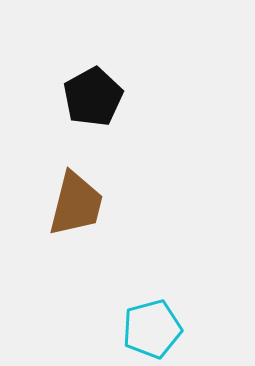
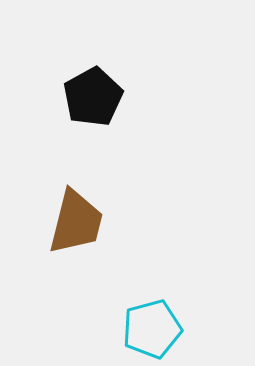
brown trapezoid: moved 18 px down
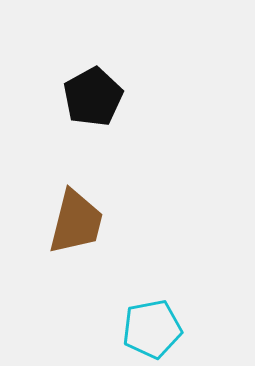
cyan pentagon: rotated 4 degrees clockwise
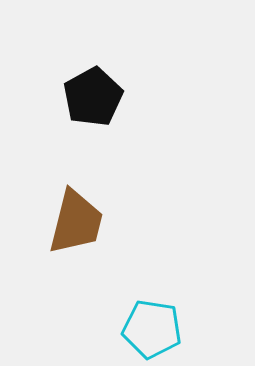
cyan pentagon: rotated 20 degrees clockwise
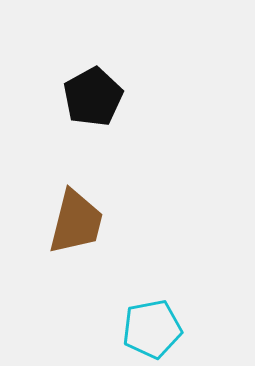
cyan pentagon: rotated 20 degrees counterclockwise
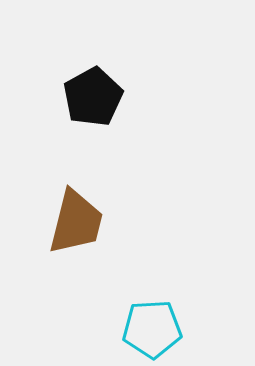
cyan pentagon: rotated 8 degrees clockwise
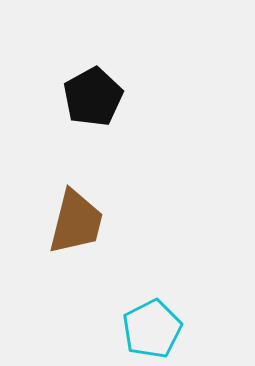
cyan pentagon: rotated 24 degrees counterclockwise
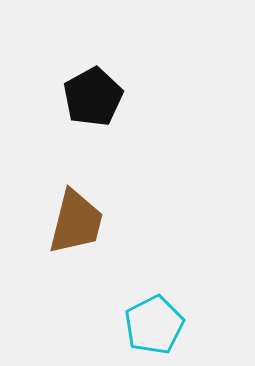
cyan pentagon: moved 2 px right, 4 px up
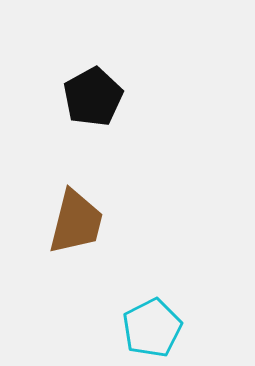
cyan pentagon: moved 2 px left, 3 px down
